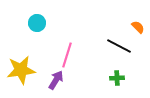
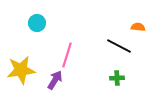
orange semicircle: rotated 40 degrees counterclockwise
purple arrow: moved 1 px left
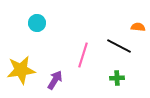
pink line: moved 16 px right
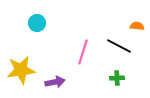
orange semicircle: moved 1 px left, 1 px up
pink line: moved 3 px up
purple arrow: moved 2 px down; rotated 48 degrees clockwise
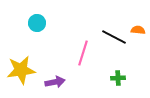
orange semicircle: moved 1 px right, 4 px down
black line: moved 5 px left, 9 px up
pink line: moved 1 px down
green cross: moved 1 px right
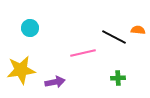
cyan circle: moved 7 px left, 5 px down
pink line: rotated 60 degrees clockwise
